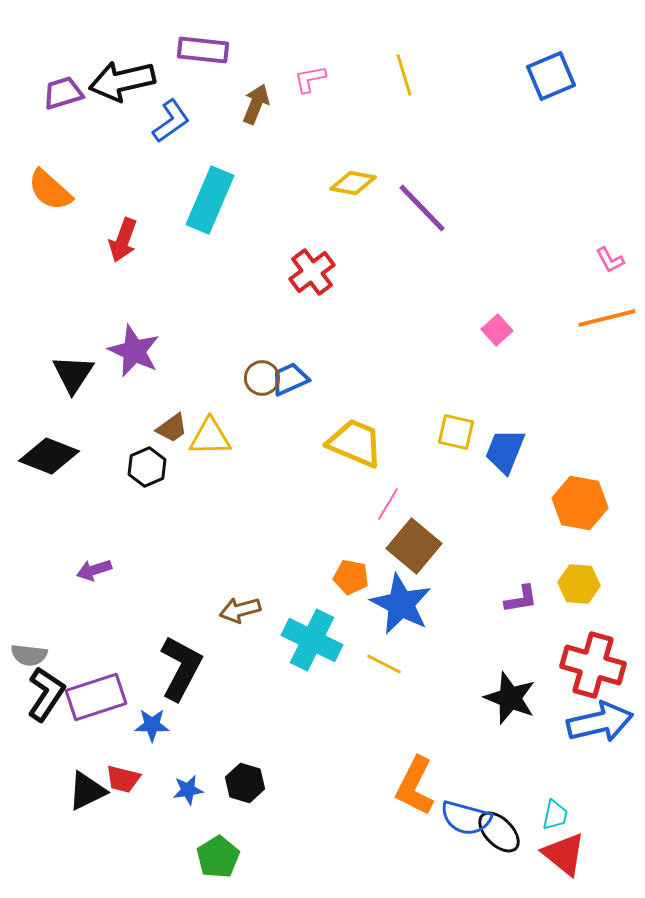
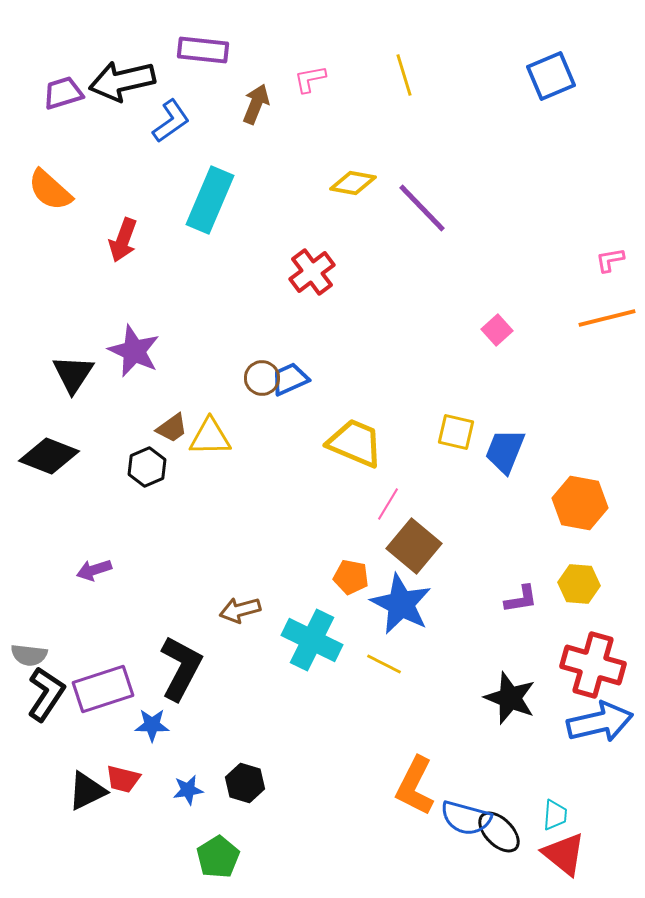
pink L-shape at (610, 260): rotated 108 degrees clockwise
purple rectangle at (96, 697): moved 7 px right, 8 px up
cyan trapezoid at (555, 815): rotated 8 degrees counterclockwise
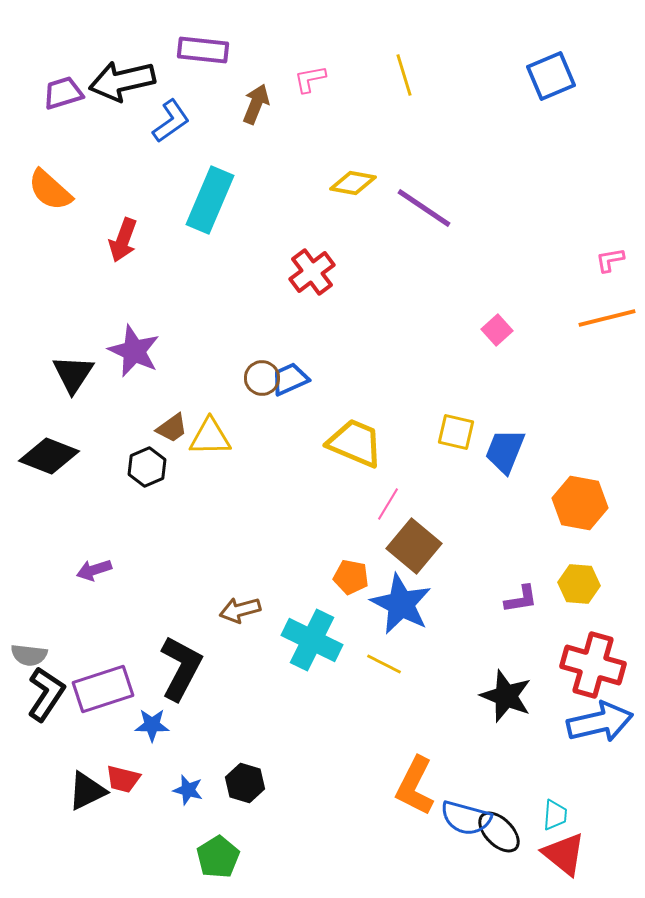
purple line at (422, 208): moved 2 px right; rotated 12 degrees counterclockwise
black star at (510, 698): moved 4 px left, 2 px up
blue star at (188, 790): rotated 24 degrees clockwise
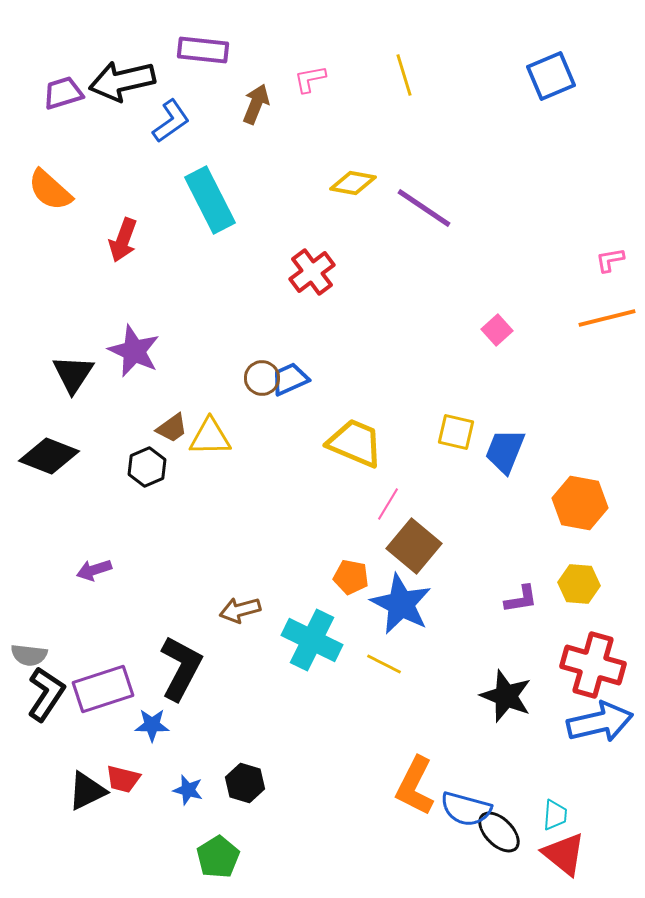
cyan rectangle at (210, 200): rotated 50 degrees counterclockwise
blue semicircle at (466, 818): moved 9 px up
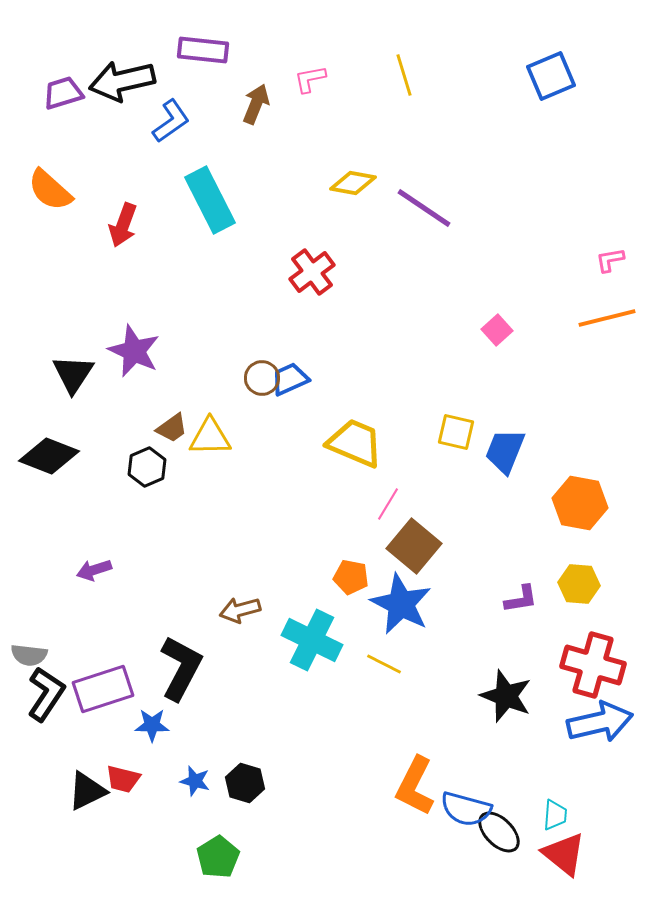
red arrow at (123, 240): moved 15 px up
blue star at (188, 790): moved 7 px right, 9 px up
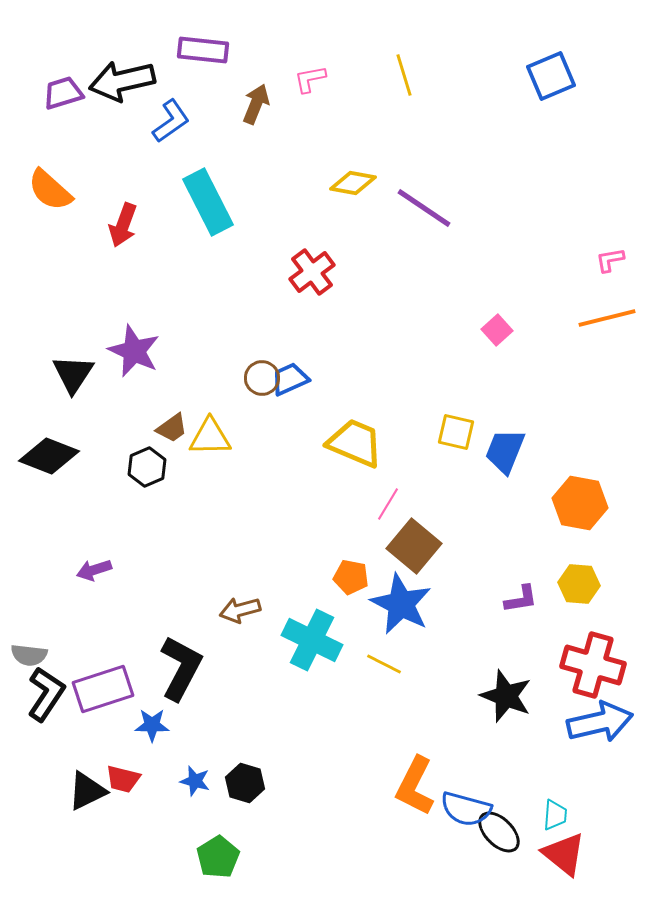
cyan rectangle at (210, 200): moved 2 px left, 2 px down
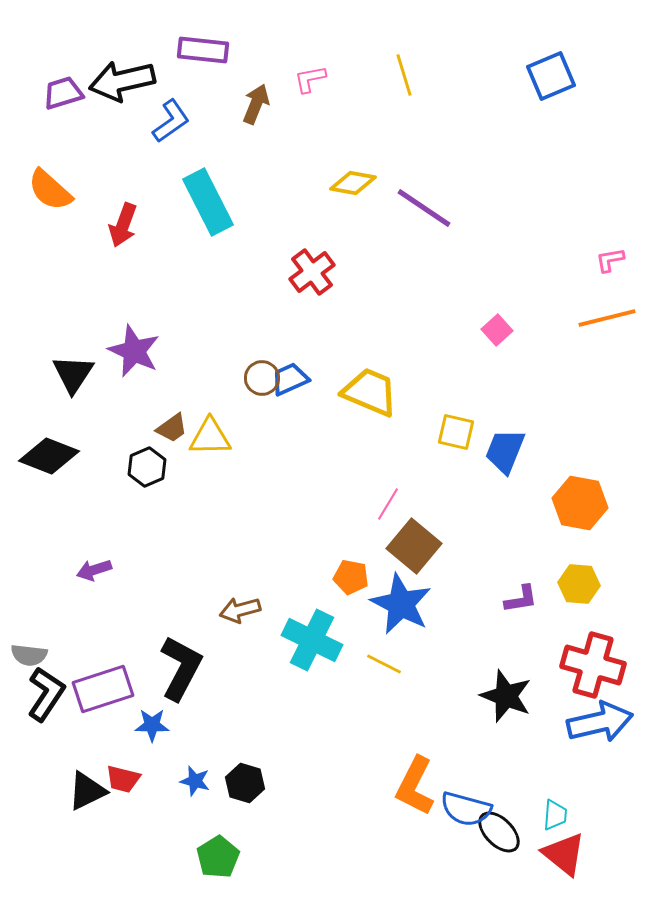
yellow trapezoid at (355, 443): moved 15 px right, 51 px up
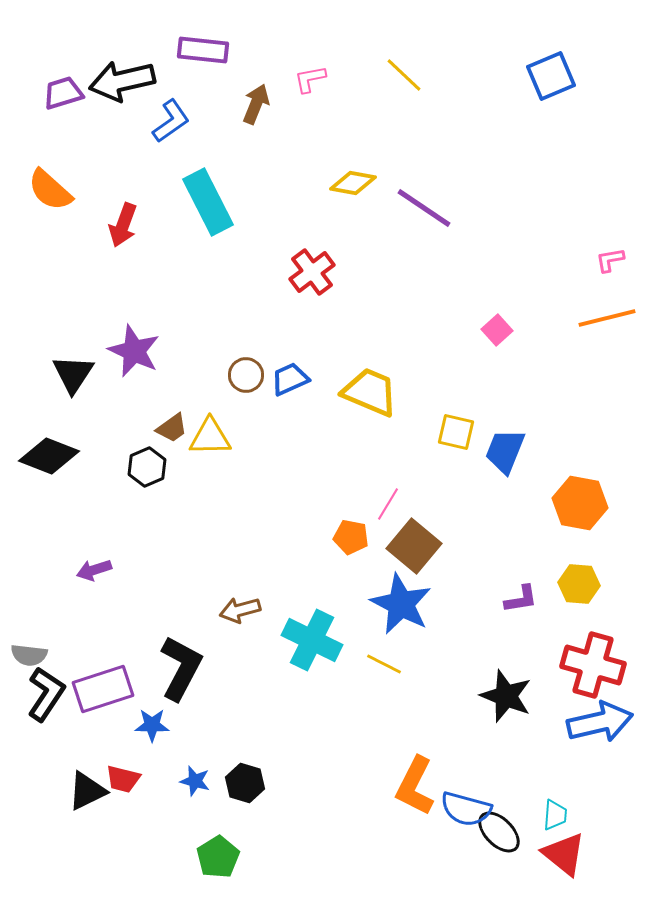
yellow line at (404, 75): rotated 30 degrees counterclockwise
brown circle at (262, 378): moved 16 px left, 3 px up
orange pentagon at (351, 577): moved 40 px up
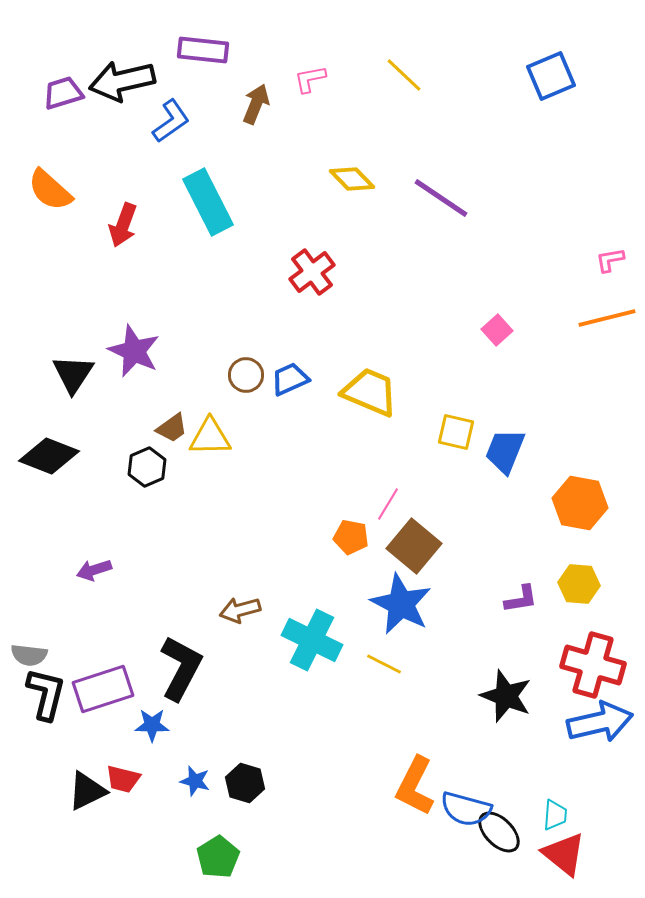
yellow diamond at (353, 183): moved 1 px left, 4 px up; rotated 36 degrees clockwise
purple line at (424, 208): moved 17 px right, 10 px up
black L-shape at (46, 694): rotated 20 degrees counterclockwise
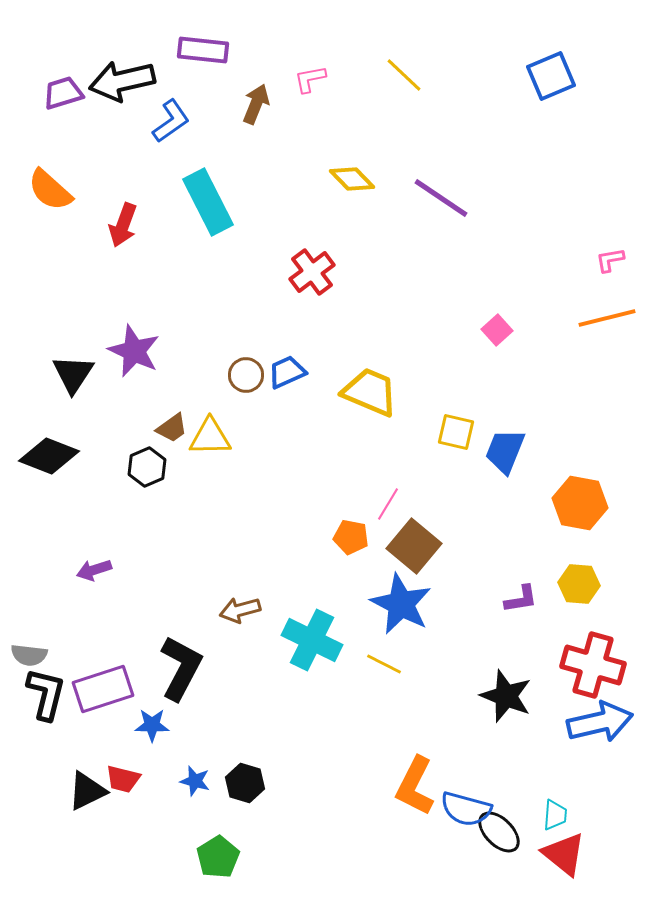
blue trapezoid at (290, 379): moved 3 px left, 7 px up
